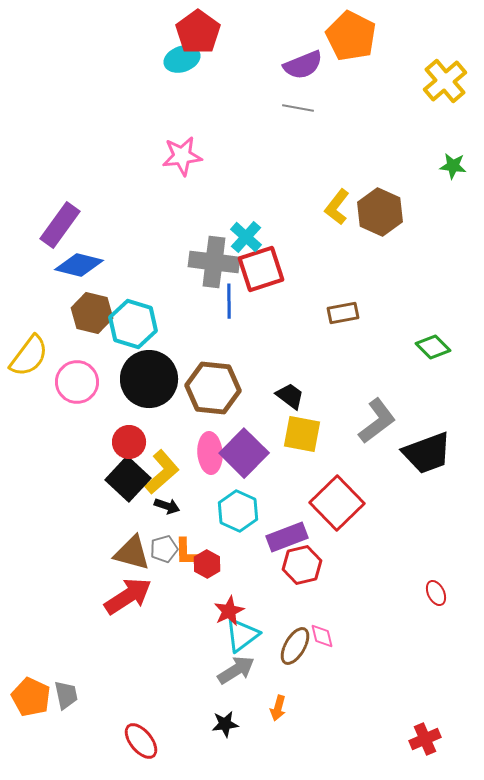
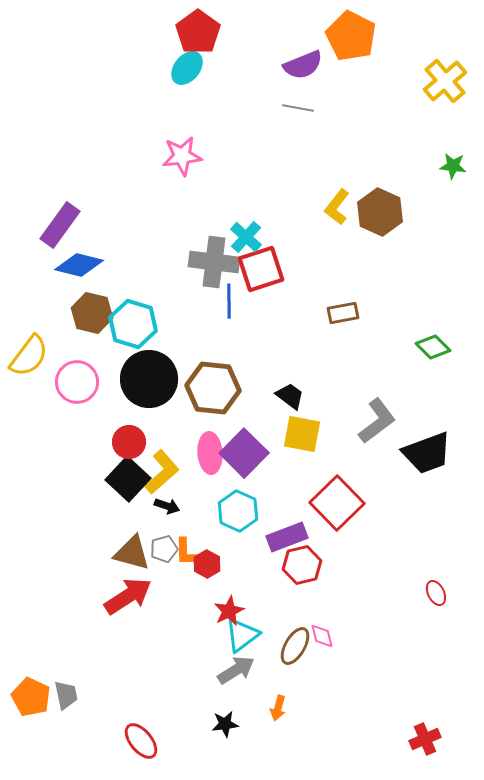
cyan ellipse at (182, 59): moved 5 px right, 9 px down; rotated 32 degrees counterclockwise
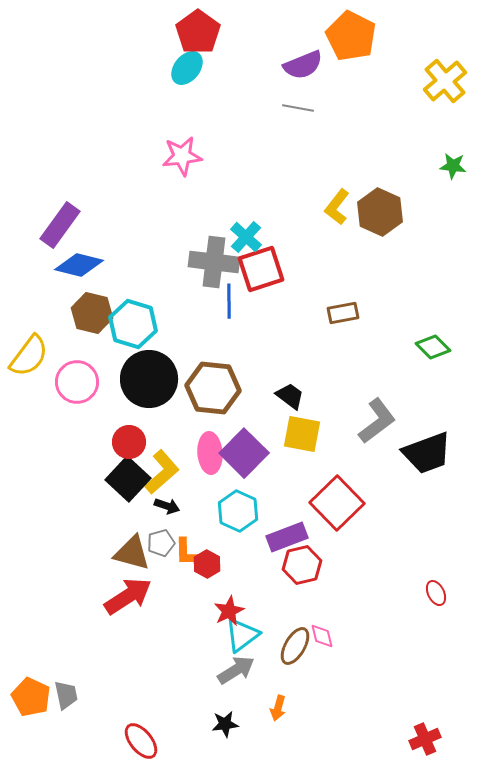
gray pentagon at (164, 549): moved 3 px left, 6 px up
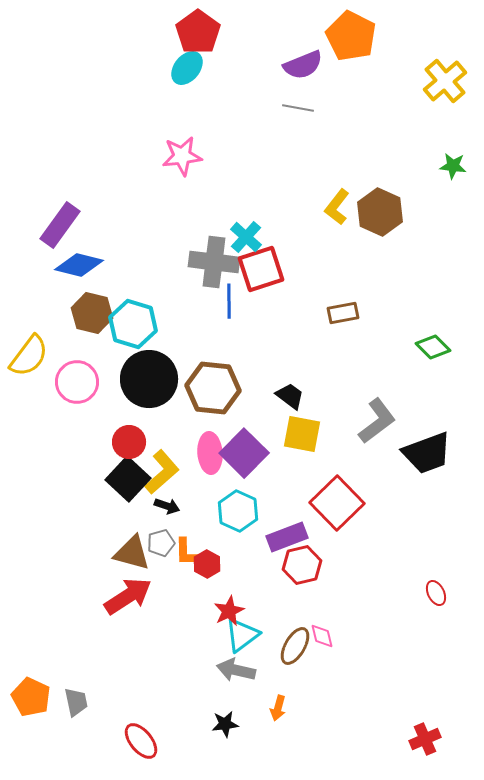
gray arrow at (236, 670): rotated 135 degrees counterclockwise
gray trapezoid at (66, 695): moved 10 px right, 7 px down
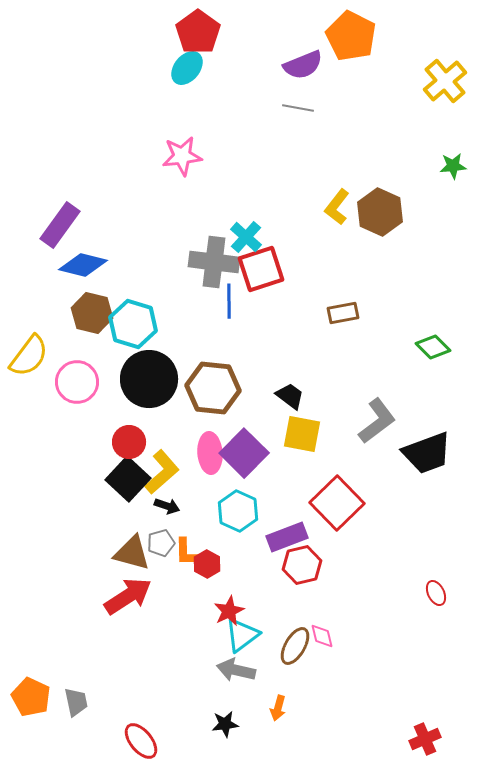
green star at (453, 166): rotated 12 degrees counterclockwise
blue diamond at (79, 265): moved 4 px right
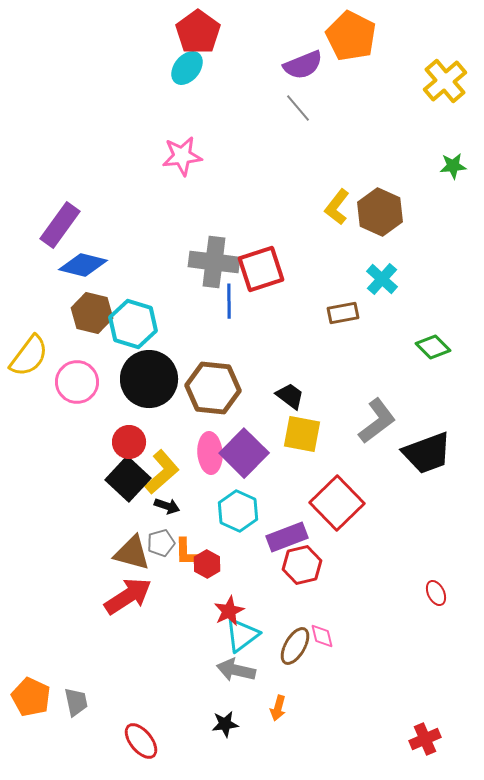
gray line at (298, 108): rotated 40 degrees clockwise
cyan cross at (246, 237): moved 136 px right, 42 px down
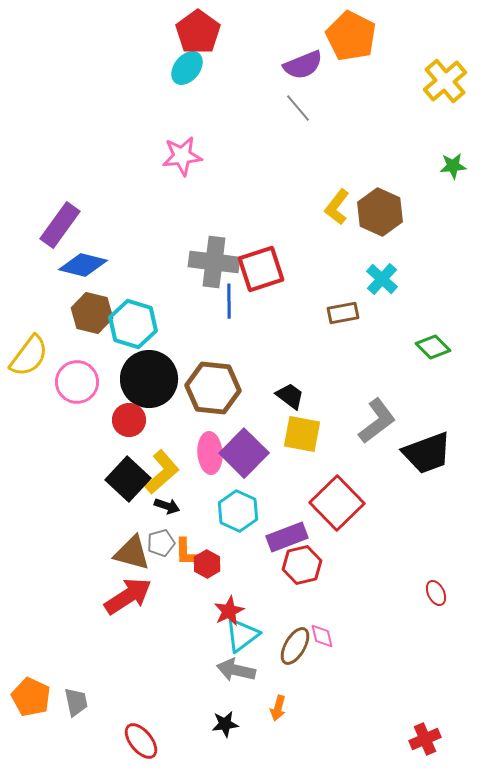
red circle at (129, 442): moved 22 px up
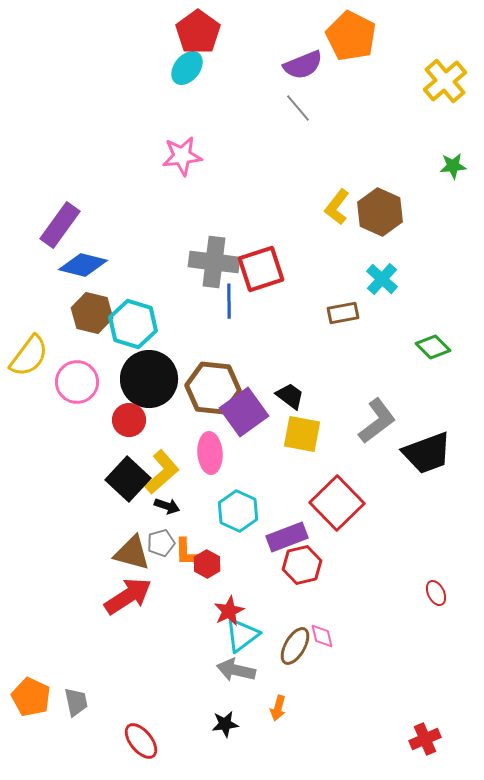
purple square at (244, 453): moved 41 px up; rotated 9 degrees clockwise
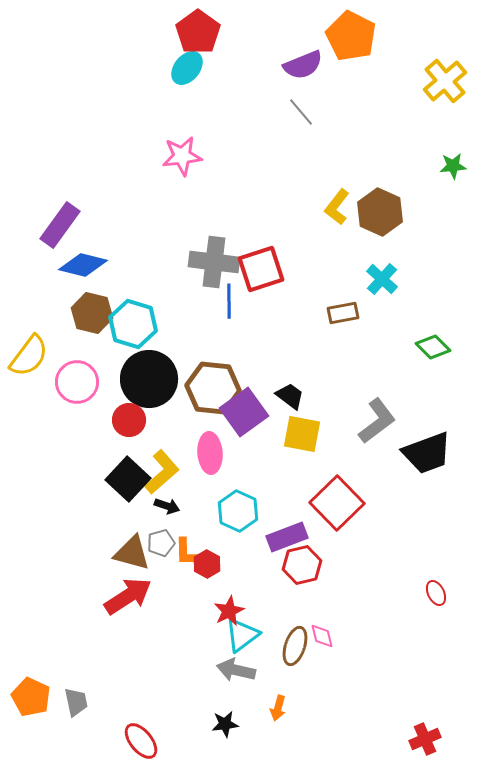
gray line at (298, 108): moved 3 px right, 4 px down
brown ellipse at (295, 646): rotated 12 degrees counterclockwise
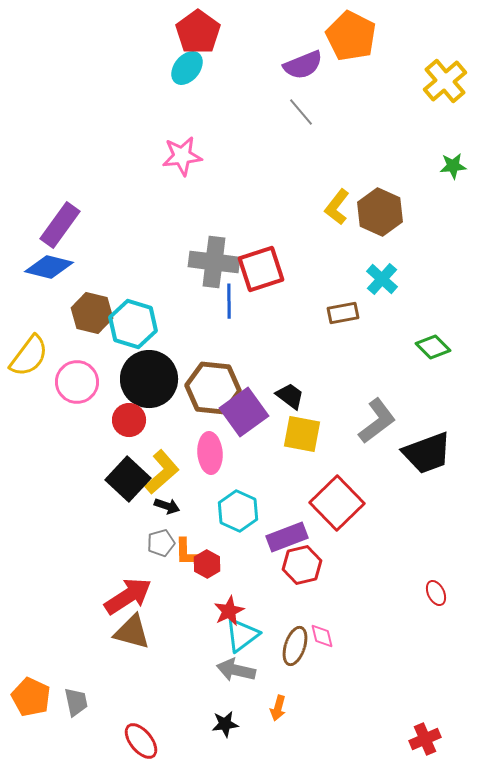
blue diamond at (83, 265): moved 34 px left, 2 px down
brown triangle at (132, 553): moved 79 px down
